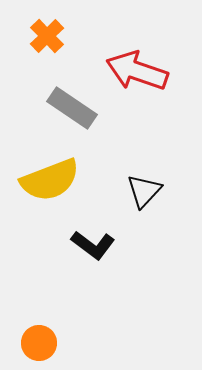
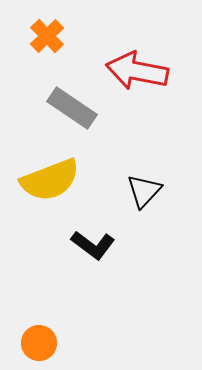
red arrow: rotated 8 degrees counterclockwise
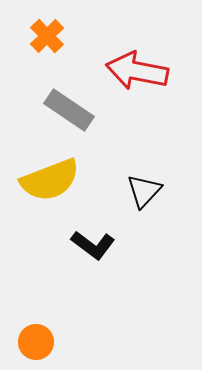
gray rectangle: moved 3 px left, 2 px down
orange circle: moved 3 px left, 1 px up
